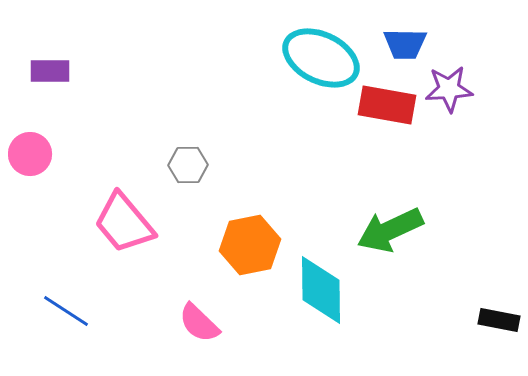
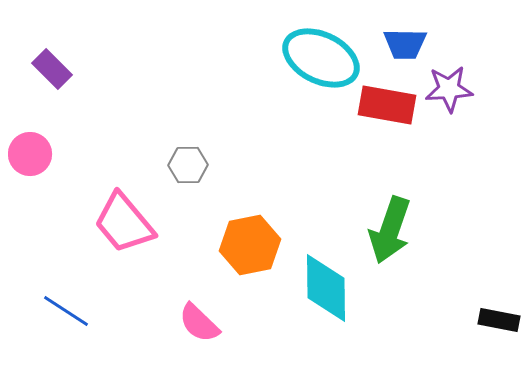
purple rectangle: moved 2 px right, 2 px up; rotated 45 degrees clockwise
green arrow: rotated 46 degrees counterclockwise
cyan diamond: moved 5 px right, 2 px up
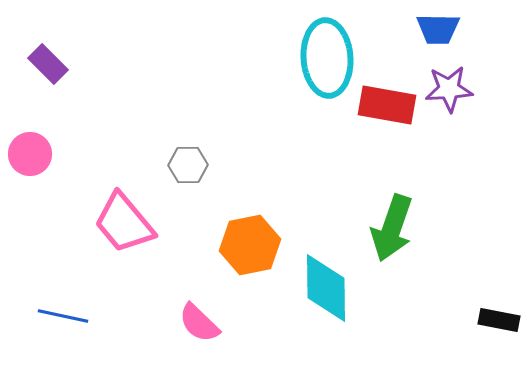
blue trapezoid: moved 33 px right, 15 px up
cyan ellipse: moved 6 px right; rotated 60 degrees clockwise
purple rectangle: moved 4 px left, 5 px up
green arrow: moved 2 px right, 2 px up
blue line: moved 3 px left, 5 px down; rotated 21 degrees counterclockwise
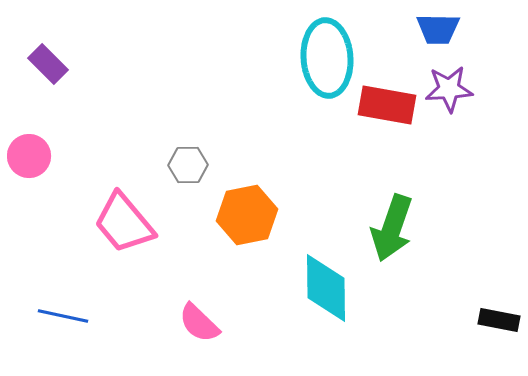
pink circle: moved 1 px left, 2 px down
orange hexagon: moved 3 px left, 30 px up
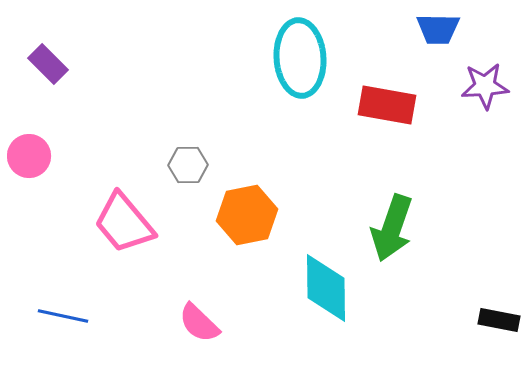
cyan ellipse: moved 27 px left
purple star: moved 36 px right, 3 px up
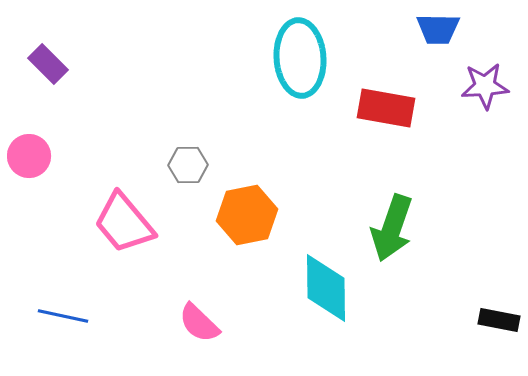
red rectangle: moved 1 px left, 3 px down
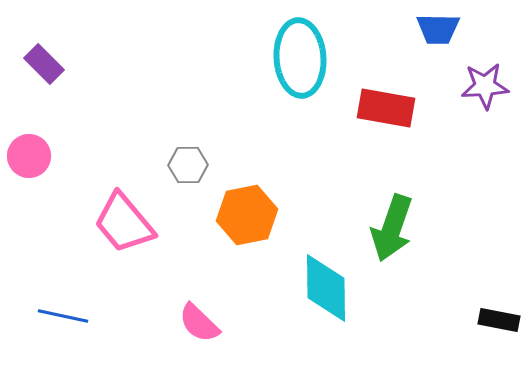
purple rectangle: moved 4 px left
